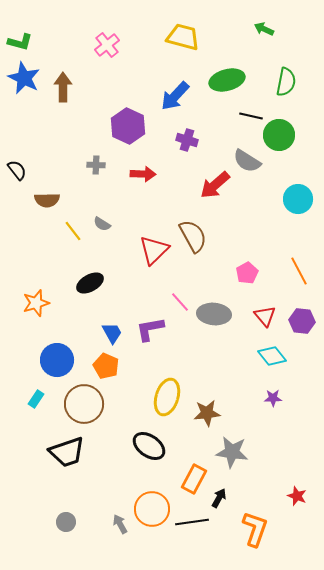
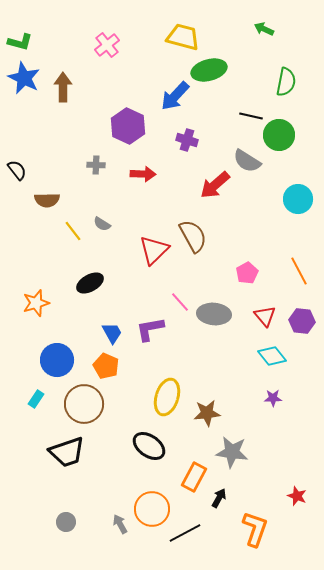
green ellipse at (227, 80): moved 18 px left, 10 px up
orange rectangle at (194, 479): moved 2 px up
black line at (192, 522): moved 7 px left, 11 px down; rotated 20 degrees counterclockwise
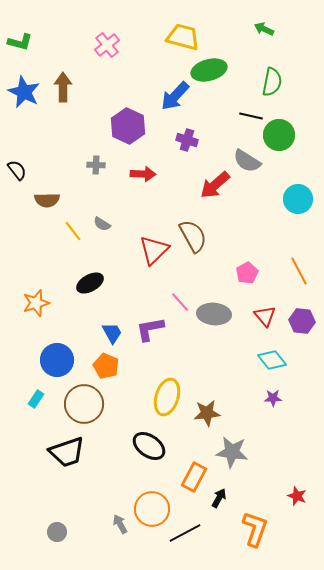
blue star at (24, 78): moved 14 px down
green semicircle at (286, 82): moved 14 px left
cyan diamond at (272, 356): moved 4 px down
gray circle at (66, 522): moved 9 px left, 10 px down
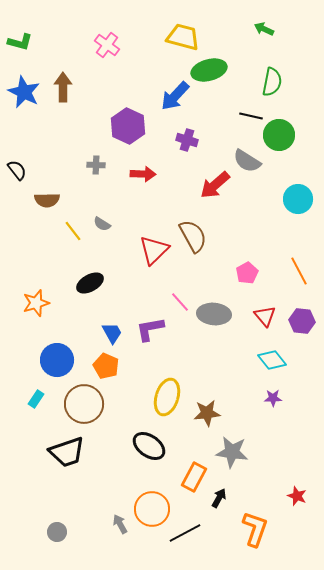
pink cross at (107, 45): rotated 15 degrees counterclockwise
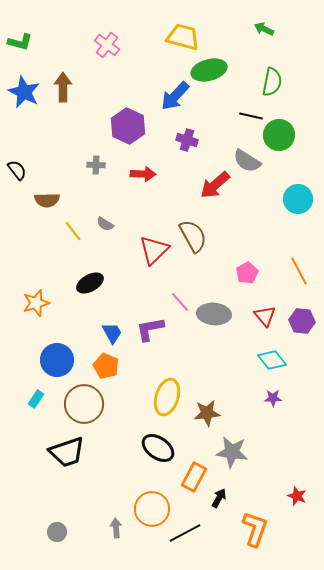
gray semicircle at (102, 224): moved 3 px right
black ellipse at (149, 446): moved 9 px right, 2 px down
gray arrow at (120, 524): moved 4 px left, 4 px down; rotated 24 degrees clockwise
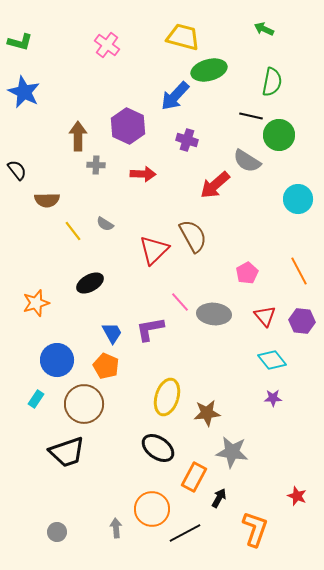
brown arrow at (63, 87): moved 15 px right, 49 px down
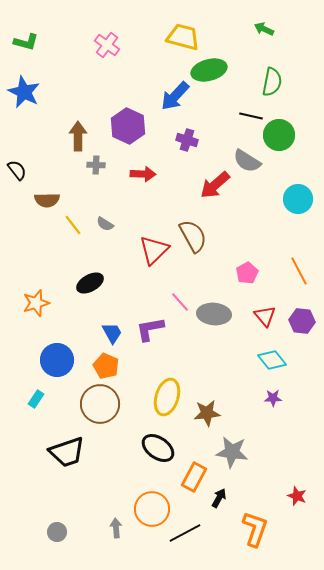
green L-shape at (20, 42): moved 6 px right
yellow line at (73, 231): moved 6 px up
brown circle at (84, 404): moved 16 px right
